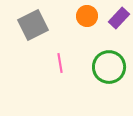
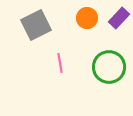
orange circle: moved 2 px down
gray square: moved 3 px right
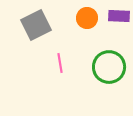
purple rectangle: moved 2 px up; rotated 50 degrees clockwise
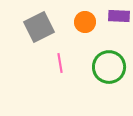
orange circle: moved 2 px left, 4 px down
gray square: moved 3 px right, 2 px down
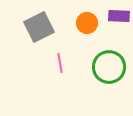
orange circle: moved 2 px right, 1 px down
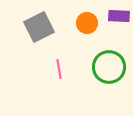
pink line: moved 1 px left, 6 px down
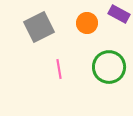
purple rectangle: moved 2 px up; rotated 25 degrees clockwise
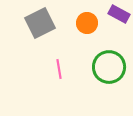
gray square: moved 1 px right, 4 px up
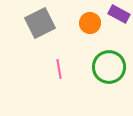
orange circle: moved 3 px right
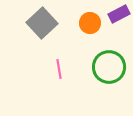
purple rectangle: rotated 55 degrees counterclockwise
gray square: moved 2 px right; rotated 16 degrees counterclockwise
